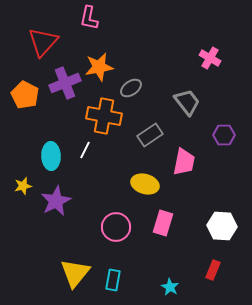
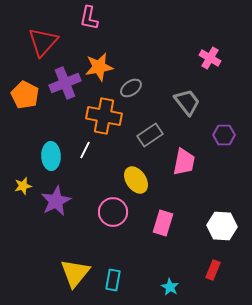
yellow ellipse: moved 9 px left, 4 px up; rotated 40 degrees clockwise
pink circle: moved 3 px left, 15 px up
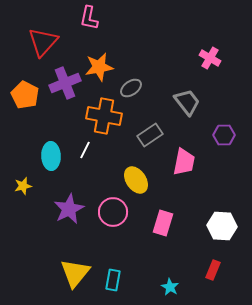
purple star: moved 13 px right, 8 px down
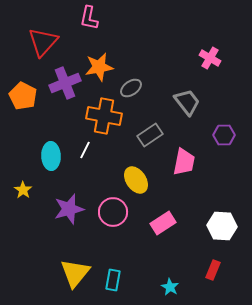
orange pentagon: moved 2 px left, 1 px down
yellow star: moved 4 px down; rotated 24 degrees counterclockwise
purple star: rotated 12 degrees clockwise
pink rectangle: rotated 40 degrees clockwise
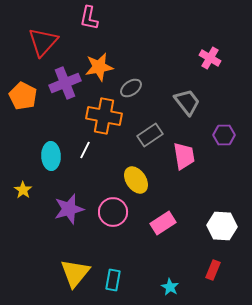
pink trapezoid: moved 6 px up; rotated 20 degrees counterclockwise
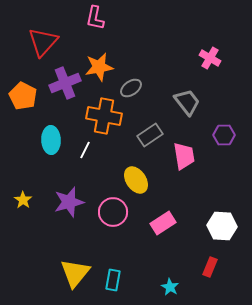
pink L-shape: moved 6 px right
cyan ellipse: moved 16 px up
yellow star: moved 10 px down
purple star: moved 7 px up
red rectangle: moved 3 px left, 3 px up
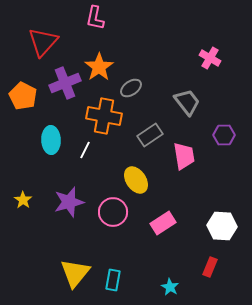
orange star: rotated 24 degrees counterclockwise
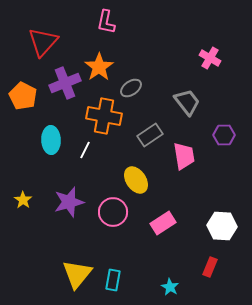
pink L-shape: moved 11 px right, 4 px down
yellow triangle: moved 2 px right, 1 px down
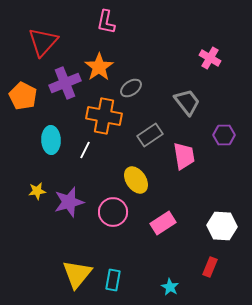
yellow star: moved 14 px right, 9 px up; rotated 30 degrees clockwise
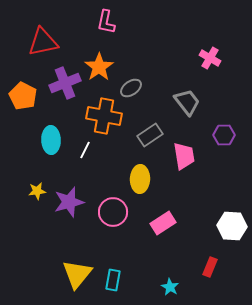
red triangle: rotated 36 degrees clockwise
yellow ellipse: moved 4 px right, 1 px up; rotated 36 degrees clockwise
white hexagon: moved 10 px right
